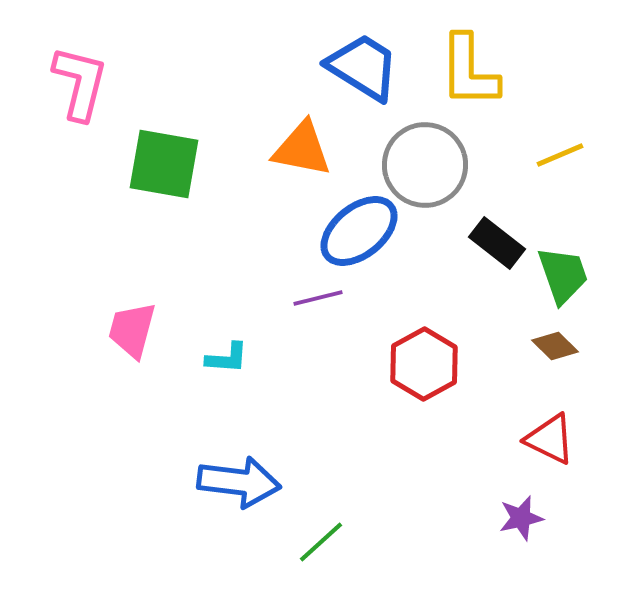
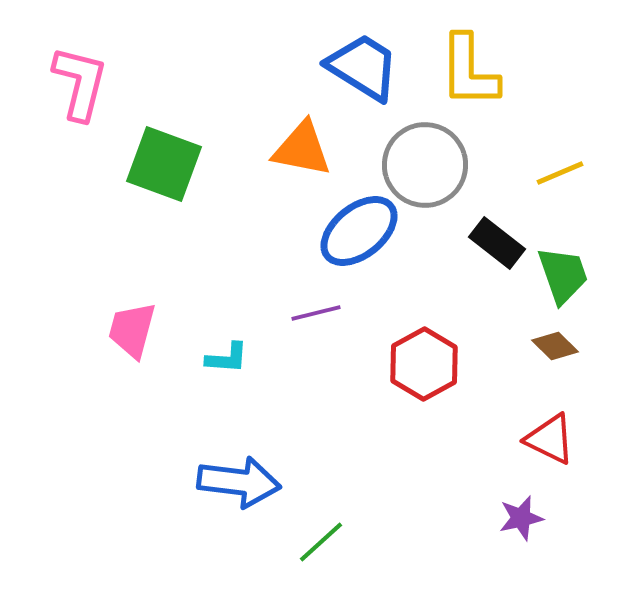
yellow line: moved 18 px down
green square: rotated 10 degrees clockwise
purple line: moved 2 px left, 15 px down
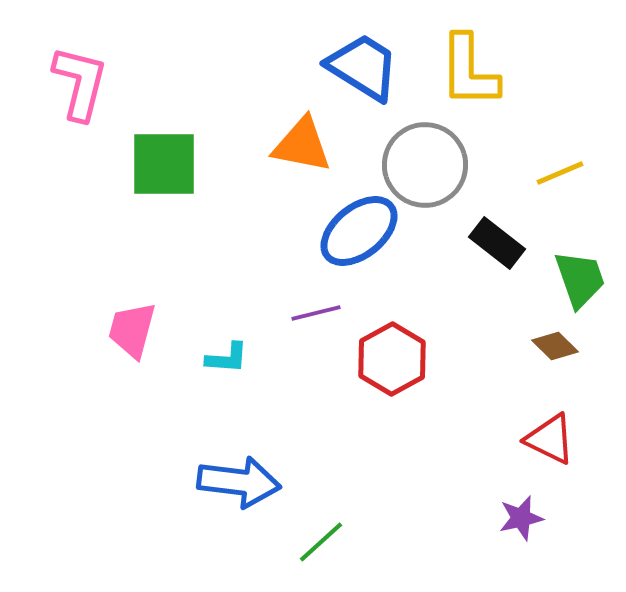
orange triangle: moved 4 px up
green square: rotated 20 degrees counterclockwise
green trapezoid: moved 17 px right, 4 px down
red hexagon: moved 32 px left, 5 px up
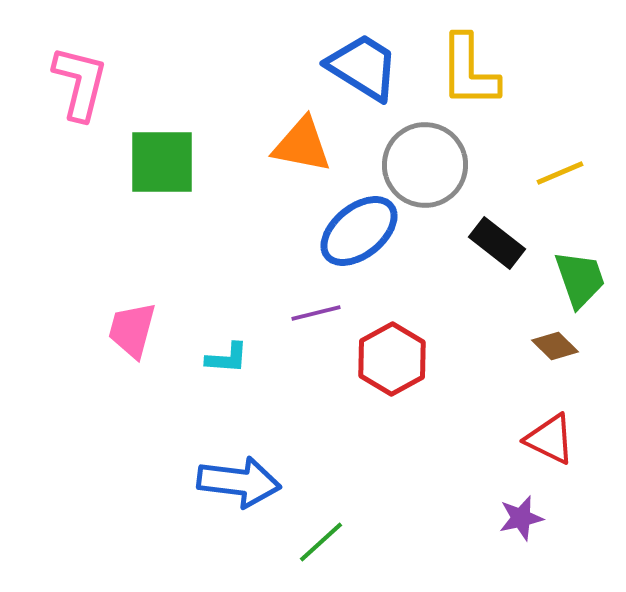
green square: moved 2 px left, 2 px up
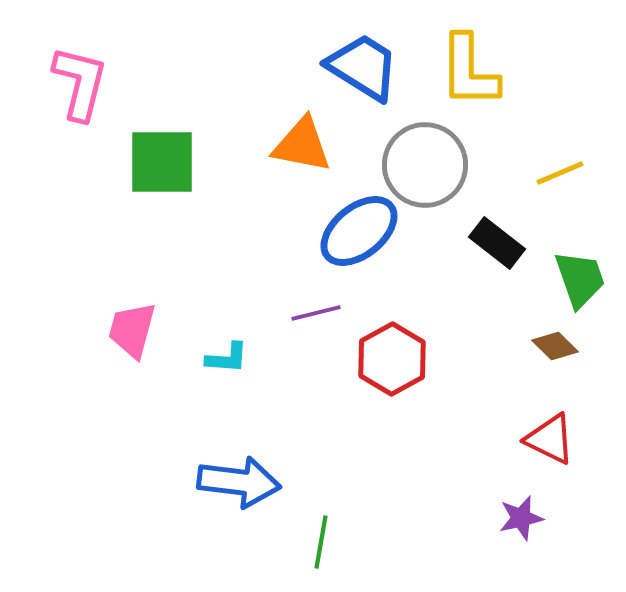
green line: rotated 38 degrees counterclockwise
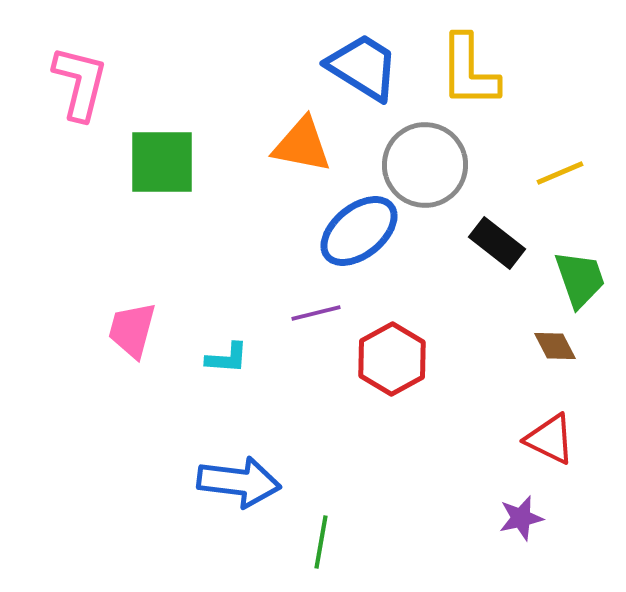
brown diamond: rotated 18 degrees clockwise
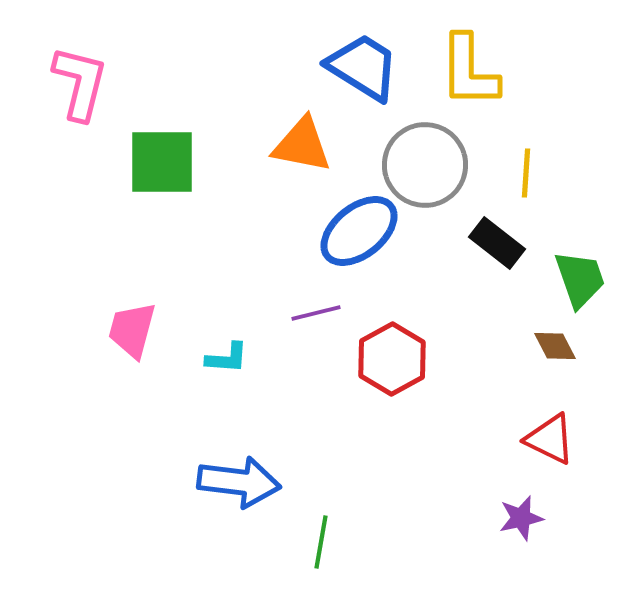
yellow line: moved 34 px left; rotated 63 degrees counterclockwise
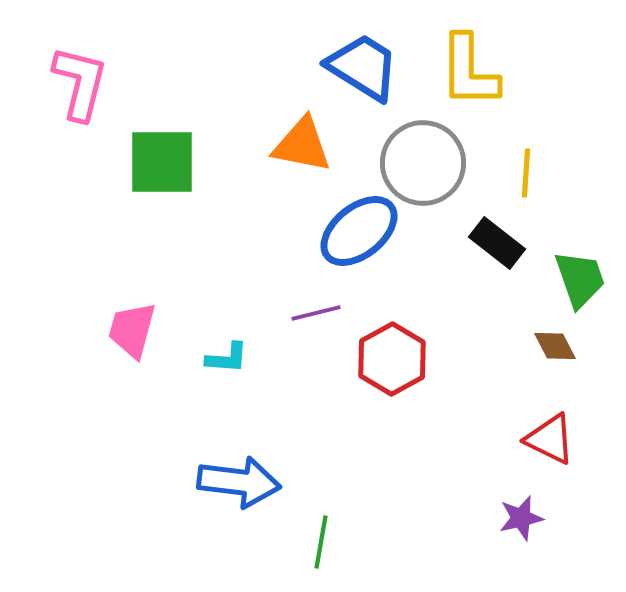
gray circle: moved 2 px left, 2 px up
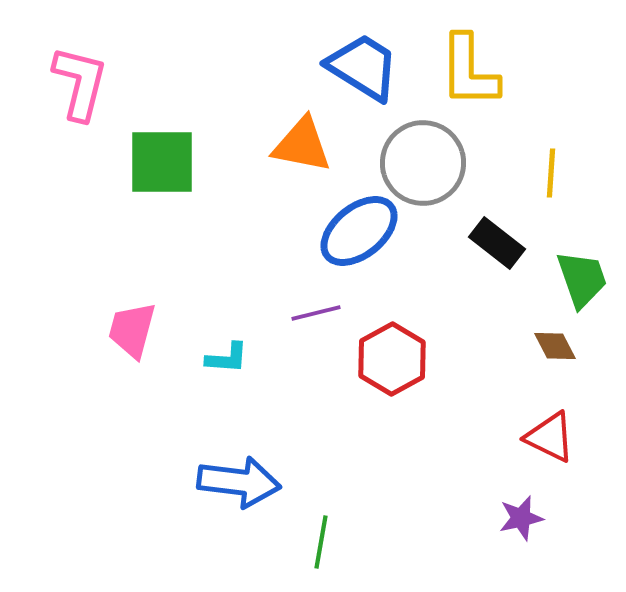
yellow line: moved 25 px right
green trapezoid: moved 2 px right
red triangle: moved 2 px up
